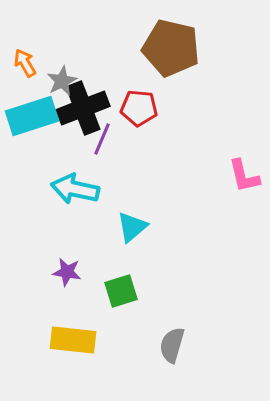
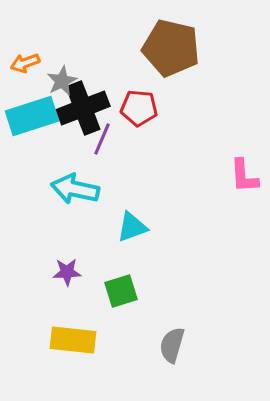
orange arrow: rotated 80 degrees counterclockwise
pink L-shape: rotated 9 degrees clockwise
cyan triangle: rotated 20 degrees clockwise
purple star: rotated 12 degrees counterclockwise
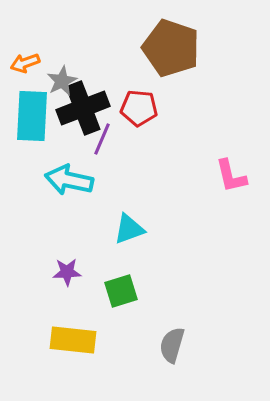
brown pentagon: rotated 6 degrees clockwise
cyan rectangle: rotated 69 degrees counterclockwise
pink L-shape: moved 13 px left; rotated 9 degrees counterclockwise
cyan arrow: moved 6 px left, 9 px up
cyan triangle: moved 3 px left, 2 px down
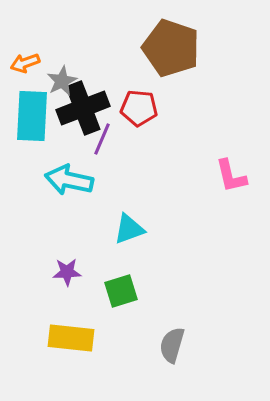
yellow rectangle: moved 2 px left, 2 px up
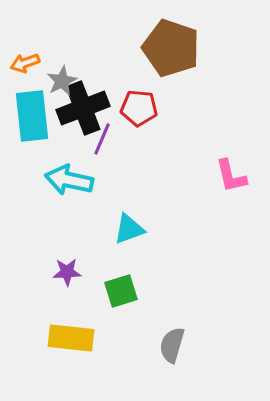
cyan rectangle: rotated 9 degrees counterclockwise
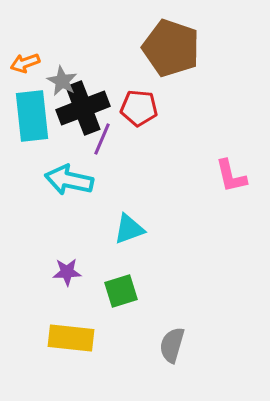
gray star: rotated 16 degrees counterclockwise
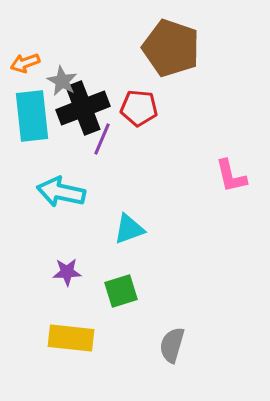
cyan arrow: moved 8 px left, 12 px down
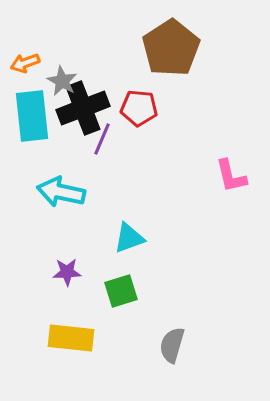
brown pentagon: rotated 20 degrees clockwise
cyan triangle: moved 9 px down
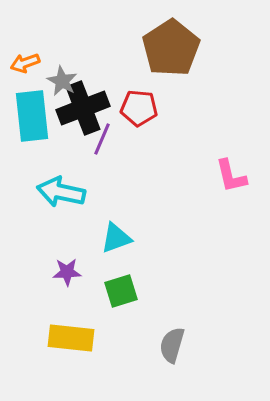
cyan triangle: moved 13 px left
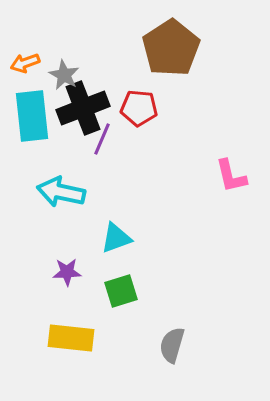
gray star: moved 2 px right, 6 px up
